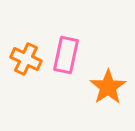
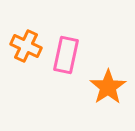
orange cross: moved 13 px up
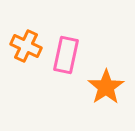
orange star: moved 2 px left
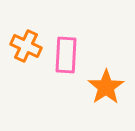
pink rectangle: rotated 9 degrees counterclockwise
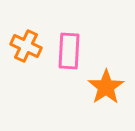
pink rectangle: moved 3 px right, 4 px up
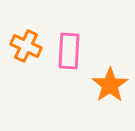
orange star: moved 4 px right, 2 px up
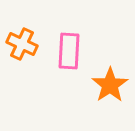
orange cross: moved 4 px left, 2 px up
